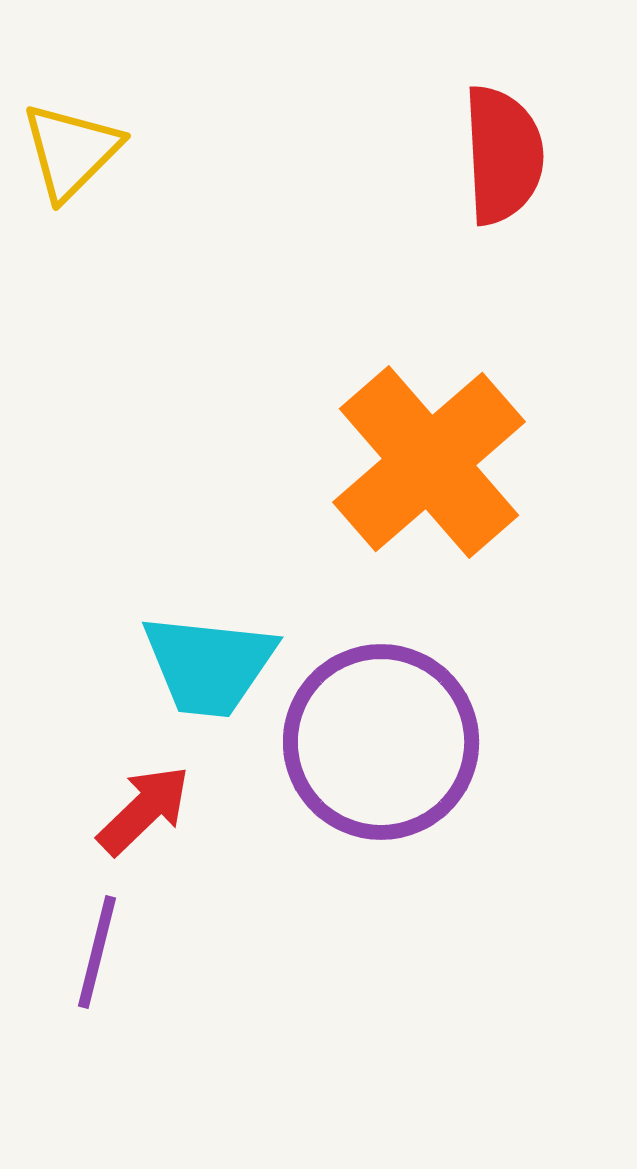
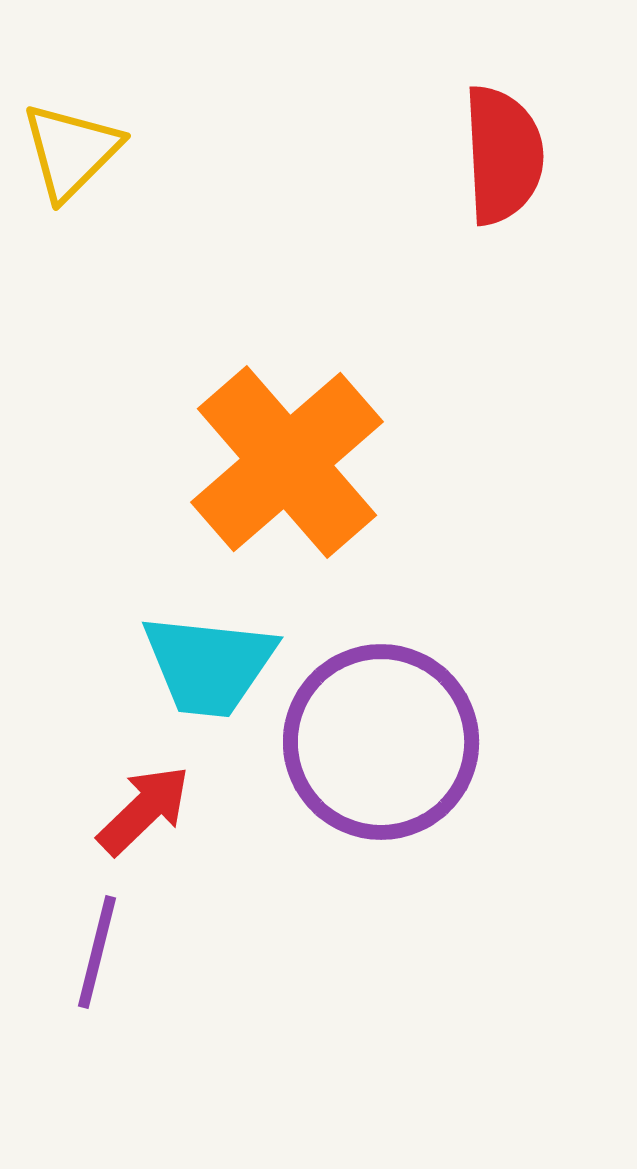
orange cross: moved 142 px left
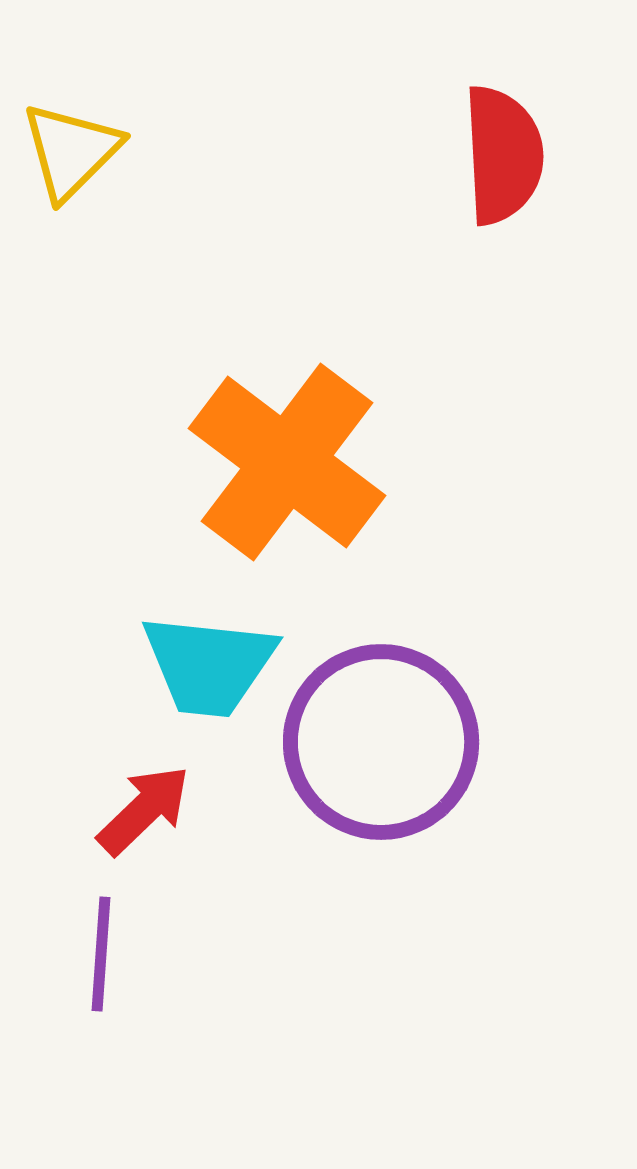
orange cross: rotated 12 degrees counterclockwise
purple line: moved 4 px right, 2 px down; rotated 10 degrees counterclockwise
